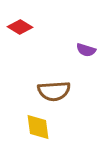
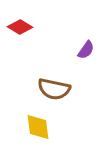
purple semicircle: rotated 72 degrees counterclockwise
brown semicircle: moved 2 px up; rotated 16 degrees clockwise
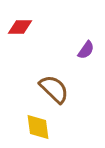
red diamond: rotated 30 degrees counterclockwise
brown semicircle: rotated 148 degrees counterclockwise
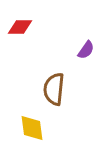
brown semicircle: rotated 128 degrees counterclockwise
yellow diamond: moved 6 px left, 1 px down
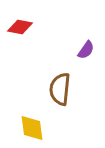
red diamond: rotated 10 degrees clockwise
brown semicircle: moved 6 px right
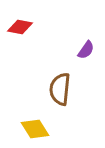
yellow diamond: moved 3 px right, 1 px down; rotated 24 degrees counterclockwise
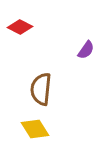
red diamond: rotated 15 degrees clockwise
brown semicircle: moved 19 px left
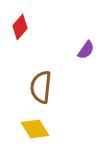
red diamond: rotated 75 degrees counterclockwise
brown semicircle: moved 2 px up
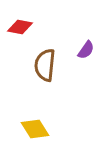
red diamond: rotated 60 degrees clockwise
brown semicircle: moved 4 px right, 22 px up
